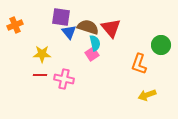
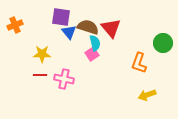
green circle: moved 2 px right, 2 px up
orange L-shape: moved 1 px up
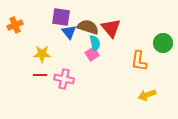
orange L-shape: moved 2 px up; rotated 10 degrees counterclockwise
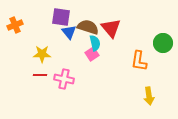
yellow arrow: moved 2 px right, 1 px down; rotated 78 degrees counterclockwise
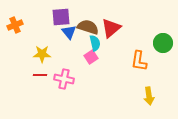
purple square: rotated 12 degrees counterclockwise
red triangle: rotated 30 degrees clockwise
pink square: moved 1 px left, 3 px down
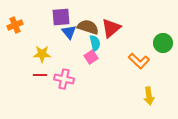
orange L-shape: rotated 55 degrees counterclockwise
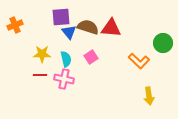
red triangle: rotated 45 degrees clockwise
cyan semicircle: moved 29 px left, 16 px down
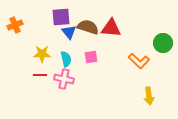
pink square: rotated 24 degrees clockwise
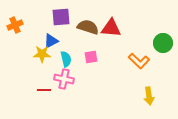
blue triangle: moved 18 px left, 9 px down; rotated 42 degrees clockwise
red line: moved 4 px right, 15 px down
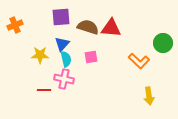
blue triangle: moved 11 px right, 3 px down; rotated 21 degrees counterclockwise
yellow star: moved 2 px left, 1 px down
